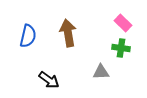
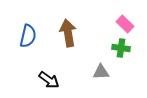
pink rectangle: moved 2 px right, 1 px down
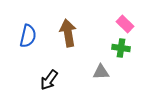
black arrow: rotated 90 degrees clockwise
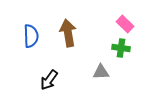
blue semicircle: moved 3 px right; rotated 15 degrees counterclockwise
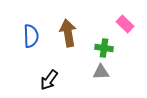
green cross: moved 17 px left
